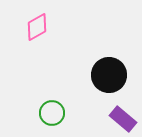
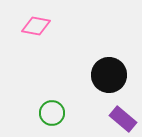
pink diamond: moved 1 px left, 1 px up; rotated 40 degrees clockwise
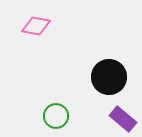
black circle: moved 2 px down
green circle: moved 4 px right, 3 px down
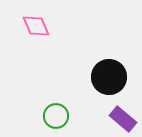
pink diamond: rotated 56 degrees clockwise
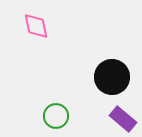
pink diamond: rotated 12 degrees clockwise
black circle: moved 3 px right
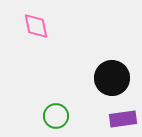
black circle: moved 1 px down
purple rectangle: rotated 48 degrees counterclockwise
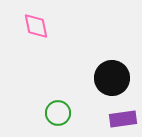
green circle: moved 2 px right, 3 px up
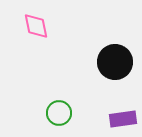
black circle: moved 3 px right, 16 px up
green circle: moved 1 px right
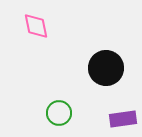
black circle: moved 9 px left, 6 px down
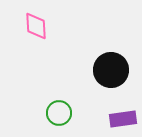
pink diamond: rotated 8 degrees clockwise
black circle: moved 5 px right, 2 px down
